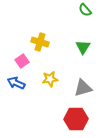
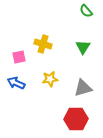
green semicircle: moved 1 px right, 1 px down
yellow cross: moved 3 px right, 2 px down
pink square: moved 3 px left, 4 px up; rotated 24 degrees clockwise
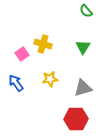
pink square: moved 3 px right, 3 px up; rotated 24 degrees counterclockwise
blue arrow: rotated 30 degrees clockwise
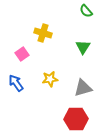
yellow cross: moved 11 px up
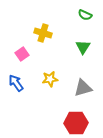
green semicircle: moved 1 px left, 4 px down; rotated 24 degrees counterclockwise
red hexagon: moved 4 px down
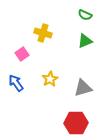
green triangle: moved 2 px right, 6 px up; rotated 35 degrees clockwise
yellow star: rotated 21 degrees counterclockwise
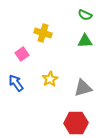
green triangle: rotated 21 degrees clockwise
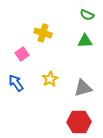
green semicircle: moved 2 px right
red hexagon: moved 3 px right, 1 px up
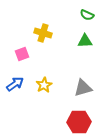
pink square: rotated 16 degrees clockwise
yellow star: moved 6 px left, 6 px down
blue arrow: moved 1 px left, 1 px down; rotated 90 degrees clockwise
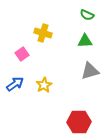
pink square: rotated 16 degrees counterclockwise
gray triangle: moved 7 px right, 17 px up
